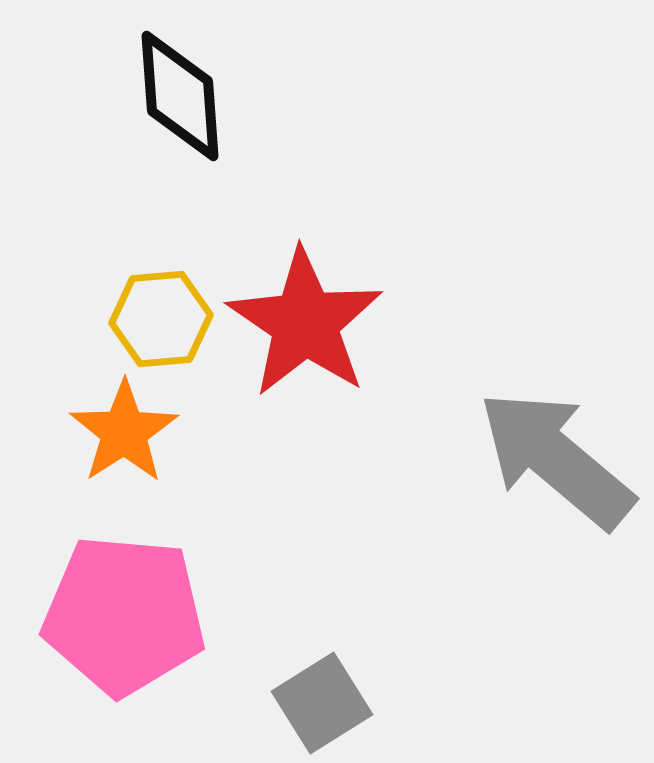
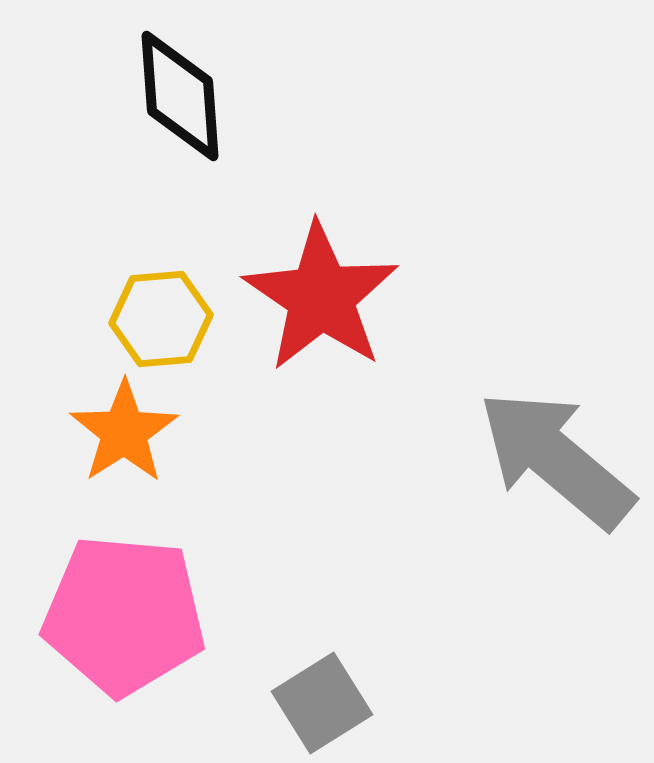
red star: moved 16 px right, 26 px up
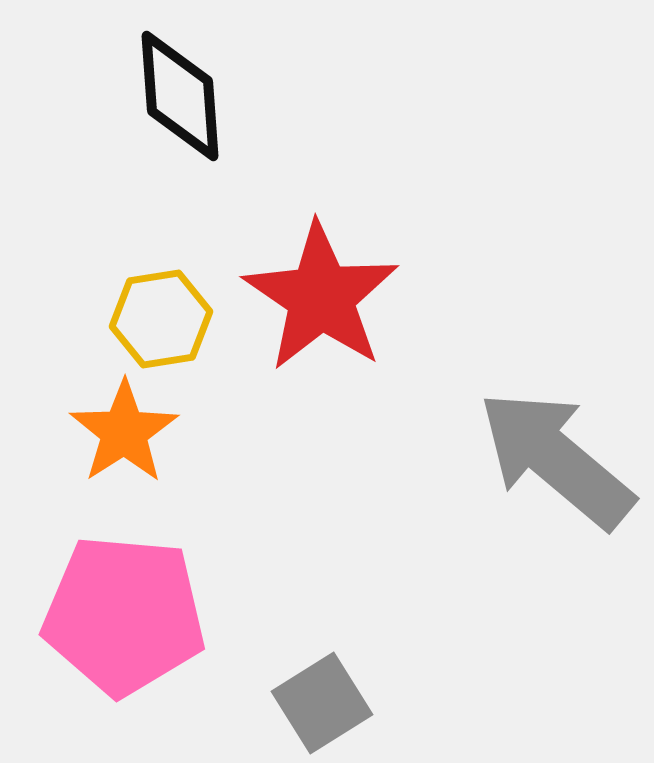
yellow hexagon: rotated 4 degrees counterclockwise
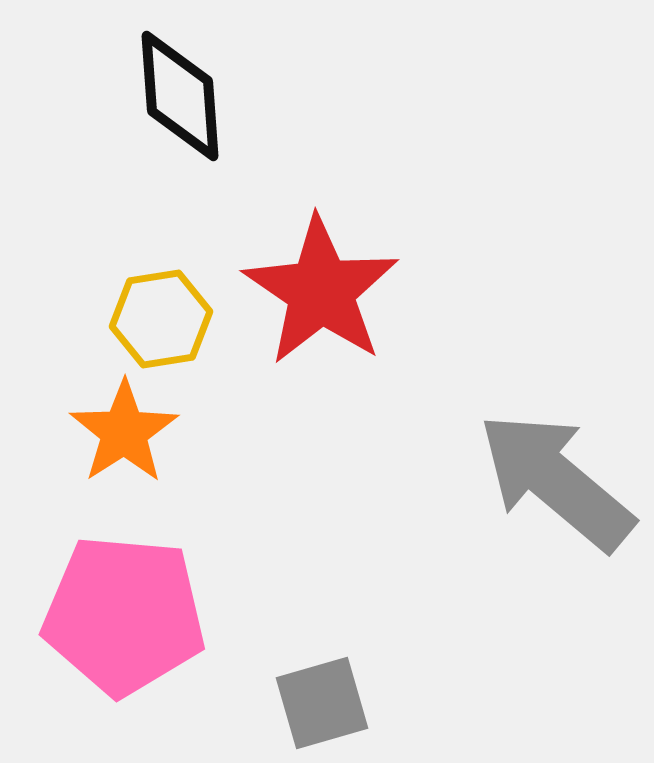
red star: moved 6 px up
gray arrow: moved 22 px down
gray square: rotated 16 degrees clockwise
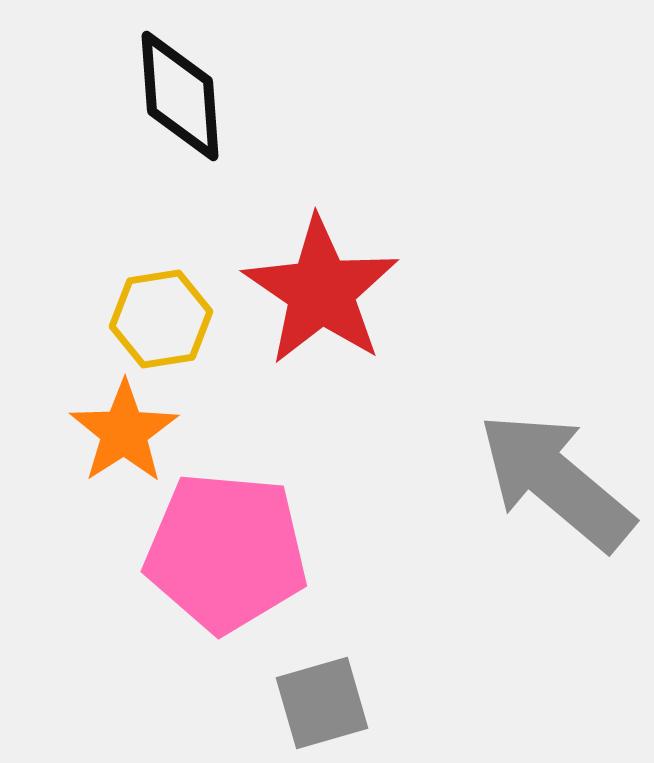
pink pentagon: moved 102 px right, 63 px up
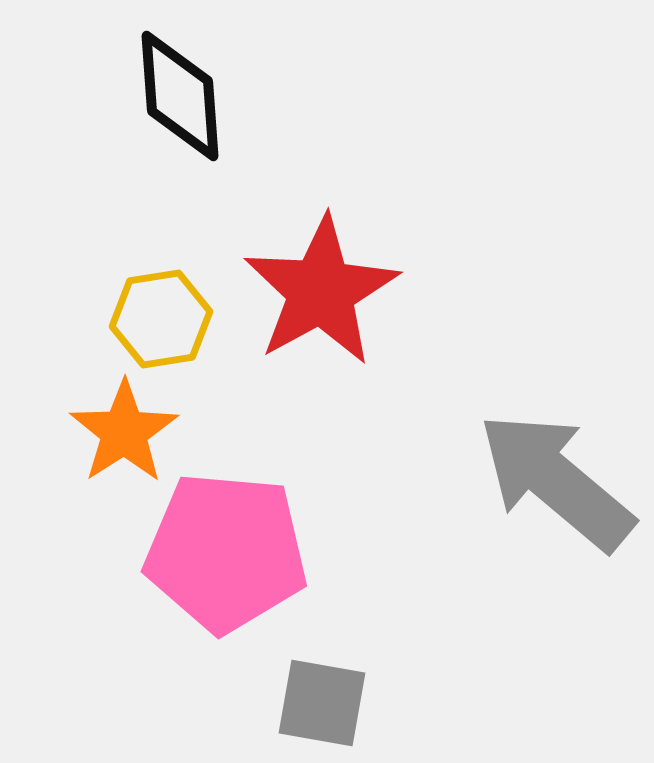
red star: rotated 9 degrees clockwise
gray square: rotated 26 degrees clockwise
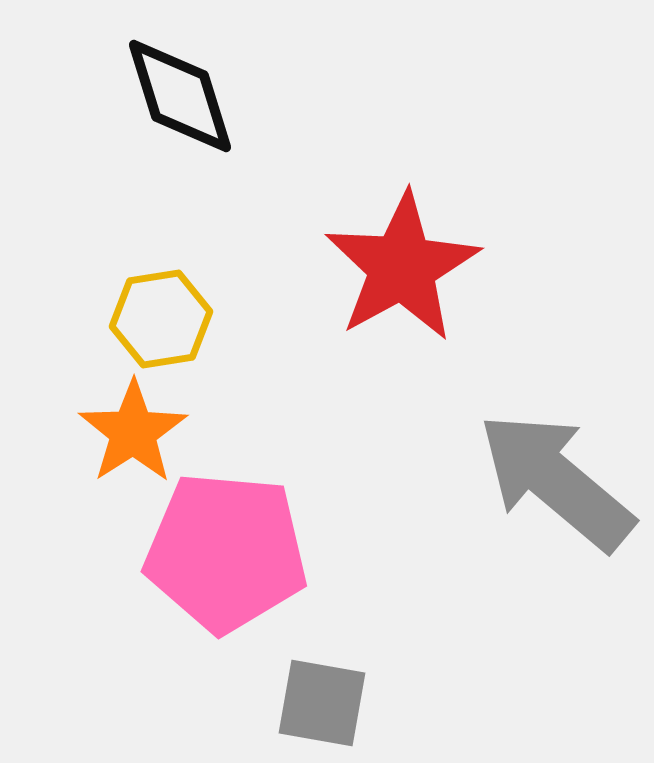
black diamond: rotated 13 degrees counterclockwise
red star: moved 81 px right, 24 px up
orange star: moved 9 px right
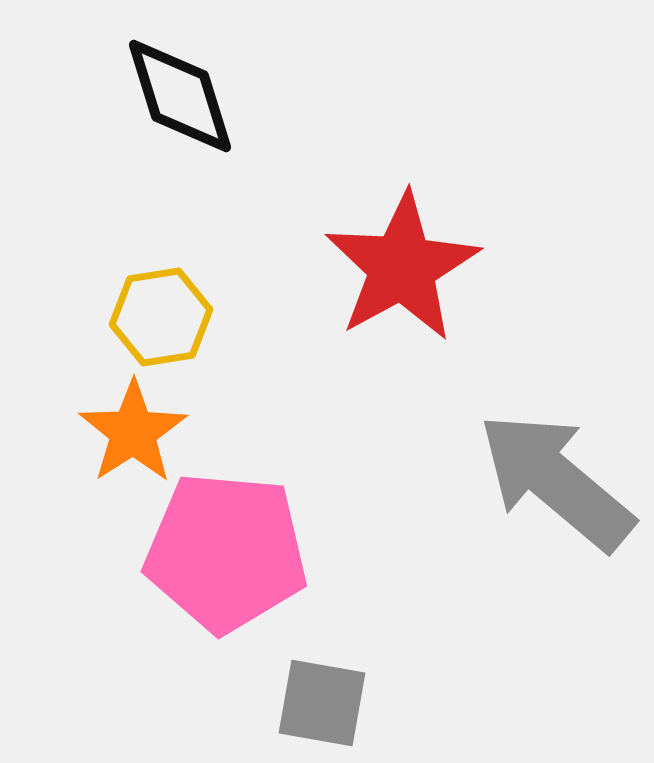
yellow hexagon: moved 2 px up
